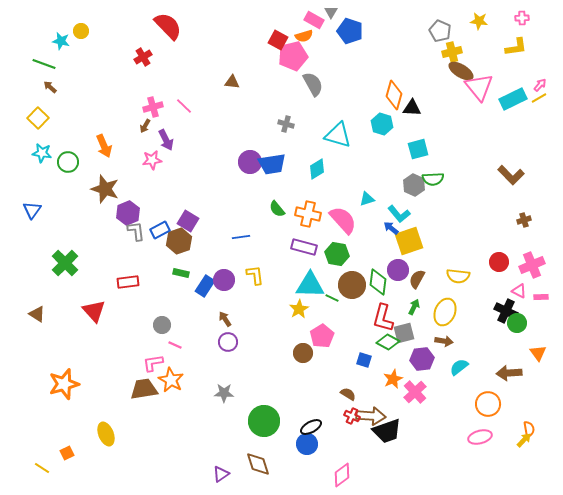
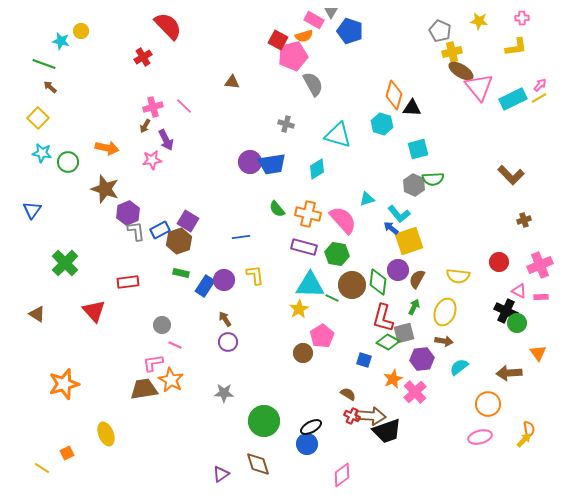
orange arrow at (104, 146): moved 3 px right, 2 px down; rotated 55 degrees counterclockwise
pink cross at (532, 265): moved 8 px right
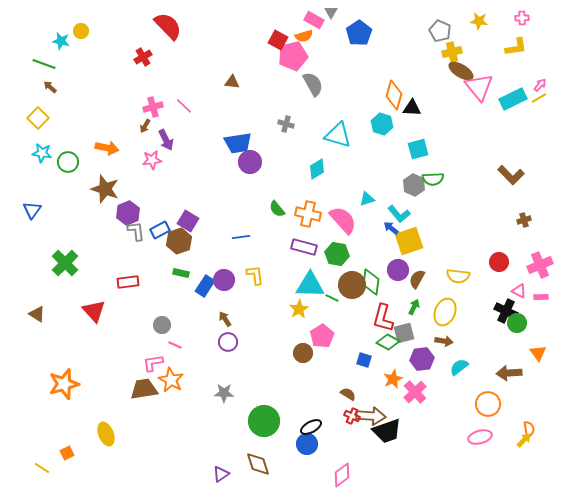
blue pentagon at (350, 31): moved 9 px right, 2 px down; rotated 20 degrees clockwise
blue trapezoid at (272, 164): moved 34 px left, 21 px up
green diamond at (378, 282): moved 7 px left
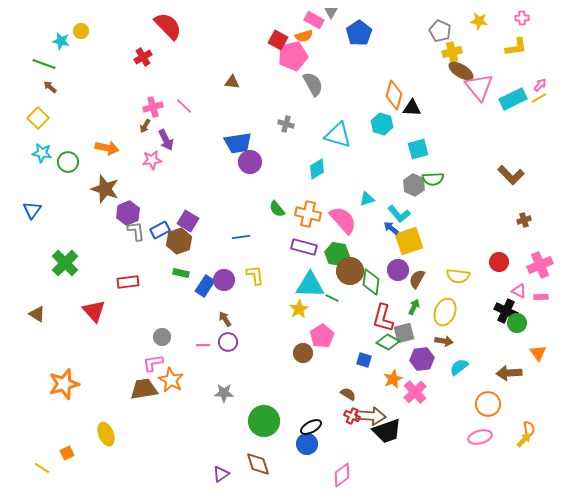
brown circle at (352, 285): moved 2 px left, 14 px up
gray circle at (162, 325): moved 12 px down
pink line at (175, 345): moved 28 px right; rotated 24 degrees counterclockwise
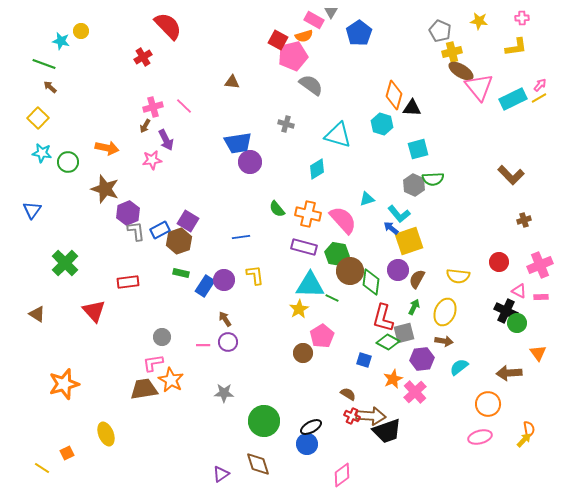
gray semicircle at (313, 84): moved 2 px left, 1 px down; rotated 25 degrees counterclockwise
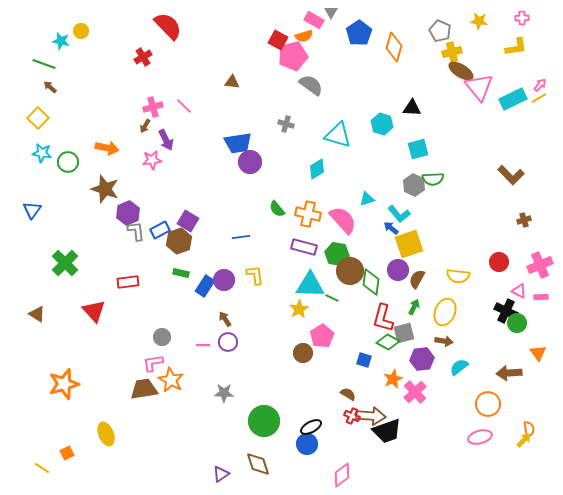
orange diamond at (394, 95): moved 48 px up
yellow square at (409, 241): moved 3 px down
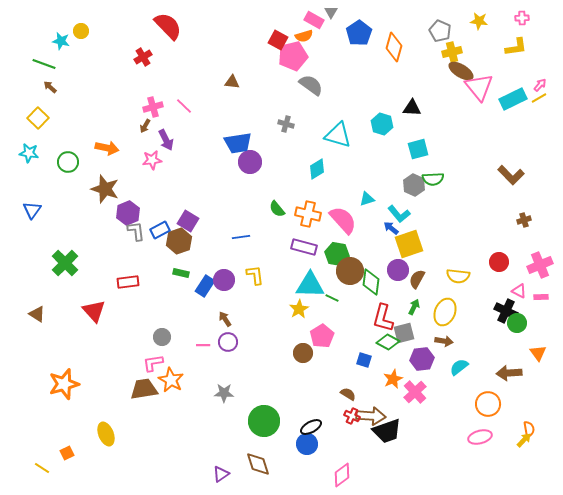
cyan star at (42, 153): moved 13 px left
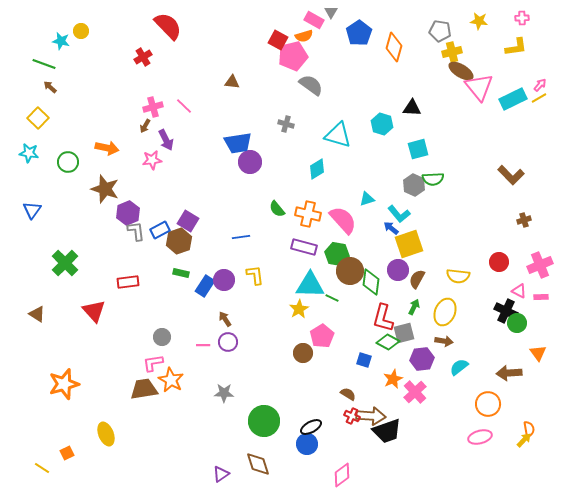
gray pentagon at (440, 31): rotated 15 degrees counterclockwise
